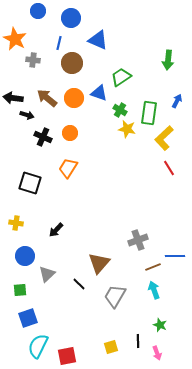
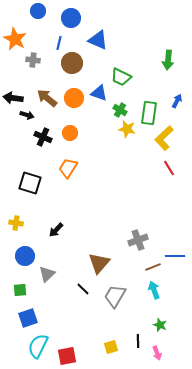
green trapezoid at (121, 77): rotated 120 degrees counterclockwise
black line at (79, 284): moved 4 px right, 5 px down
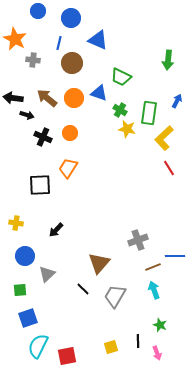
black square at (30, 183): moved 10 px right, 2 px down; rotated 20 degrees counterclockwise
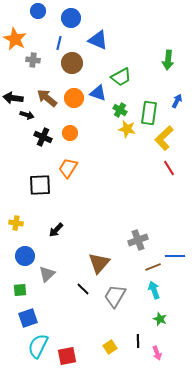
green trapezoid at (121, 77): rotated 55 degrees counterclockwise
blue triangle at (99, 93): moved 1 px left
green star at (160, 325): moved 6 px up
yellow square at (111, 347): moved 1 px left; rotated 16 degrees counterclockwise
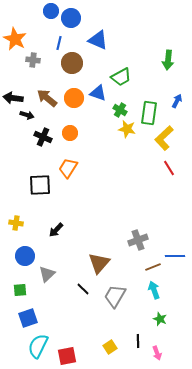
blue circle at (38, 11): moved 13 px right
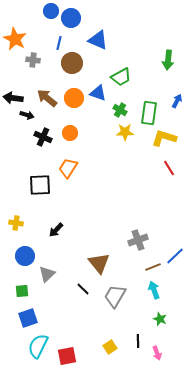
yellow star at (127, 129): moved 2 px left, 3 px down; rotated 12 degrees counterclockwise
yellow L-shape at (164, 138): rotated 60 degrees clockwise
blue line at (175, 256): rotated 42 degrees counterclockwise
brown triangle at (99, 263): rotated 20 degrees counterclockwise
green square at (20, 290): moved 2 px right, 1 px down
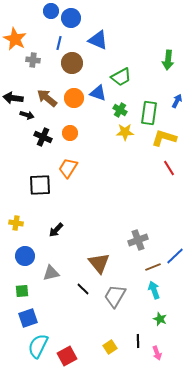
gray triangle at (47, 274): moved 4 px right, 1 px up; rotated 30 degrees clockwise
red square at (67, 356): rotated 18 degrees counterclockwise
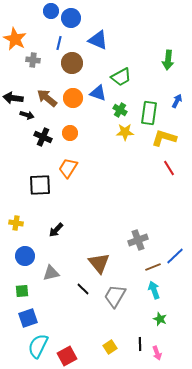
orange circle at (74, 98): moved 1 px left
black line at (138, 341): moved 2 px right, 3 px down
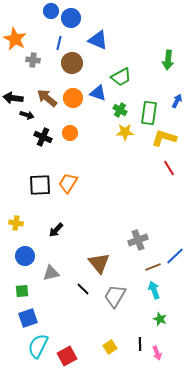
orange trapezoid at (68, 168): moved 15 px down
